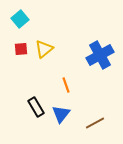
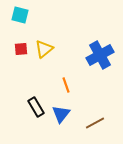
cyan square: moved 4 px up; rotated 36 degrees counterclockwise
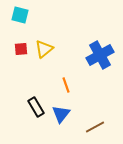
brown line: moved 4 px down
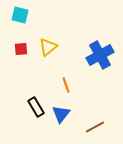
yellow triangle: moved 4 px right, 2 px up
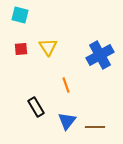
yellow triangle: rotated 24 degrees counterclockwise
blue triangle: moved 6 px right, 7 px down
brown line: rotated 30 degrees clockwise
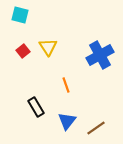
red square: moved 2 px right, 2 px down; rotated 32 degrees counterclockwise
brown line: moved 1 px right, 1 px down; rotated 36 degrees counterclockwise
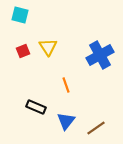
red square: rotated 16 degrees clockwise
black rectangle: rotated 36 degrees counterclockwise
blue triangle: moved 1 px left
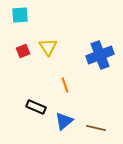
cyan square: rotated 18 degrees counterclockwise
blue cross: rotated 8 degrees clockwise
orange line: moved 1 px left
blue triangle: moved 2 px left; rotated 12 degrees clockwise
brown line: rotated 48 degrees clockwise
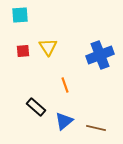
red square: rotated 16 degrees clockwise
black rectangle: rotated 18 degrees clockwise
